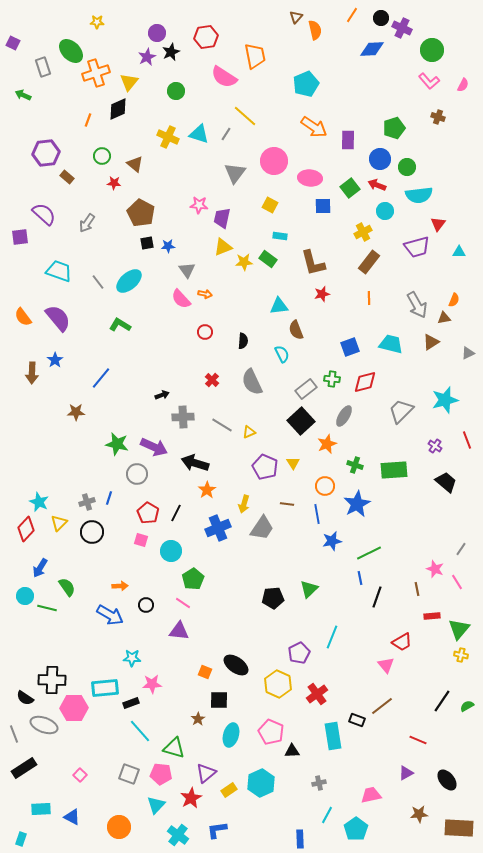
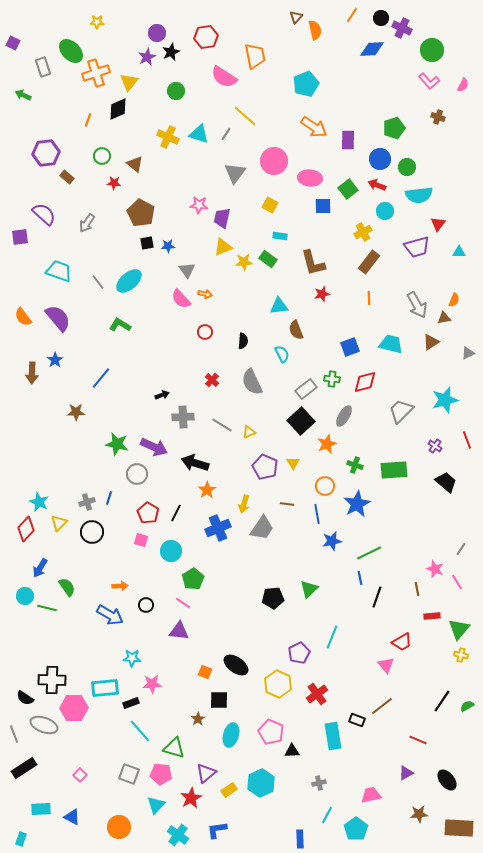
green square at (350, 188): moved 2 px left, 1 px down
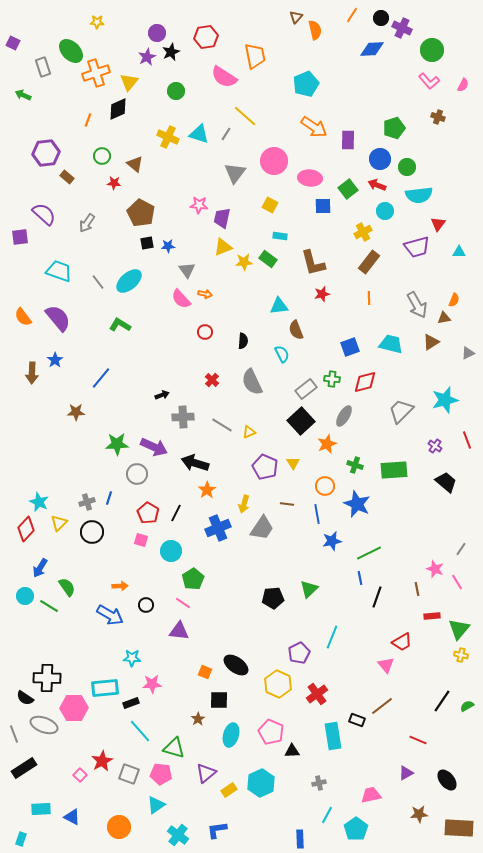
green star at (117, 444): rotated 15 degrees counterclockwise
blue star at (357, 504): rotated 20 degrees counterclockwise
green line at (47, 608): moved 2 px right, 2 px up; rotated 18 degrees clockwise
black cross at (52, 680): moved 5 px left, 2 px up
red star at (191, 798): moved 89 px left, 37 px up
cyan triangle at (156, 805): rotated 12 degrees clockwise
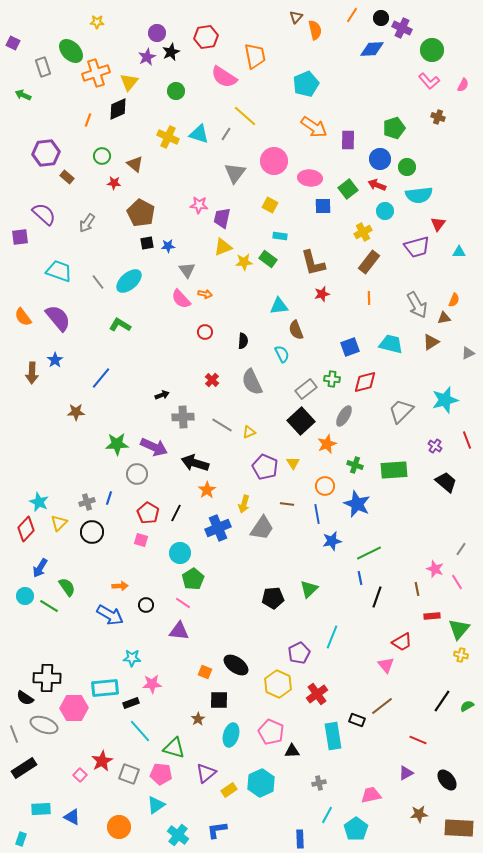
cyan circle at (171, 551): moved 9 px right, 2 px down
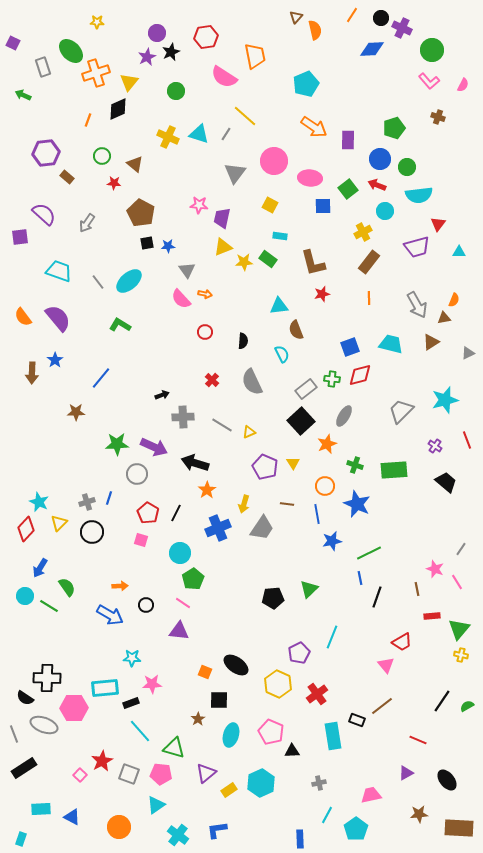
red diamond at (365, 382): moved 5 px left, 7 px up
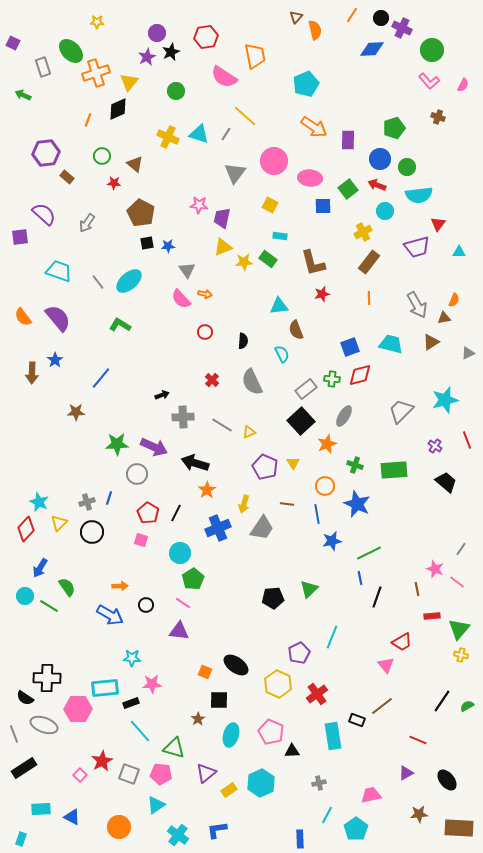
pink line at (457, 582): rotated 21 degrees counterclockwise
pink hexagon at (74, 708): moved 4 px right, 1 px down
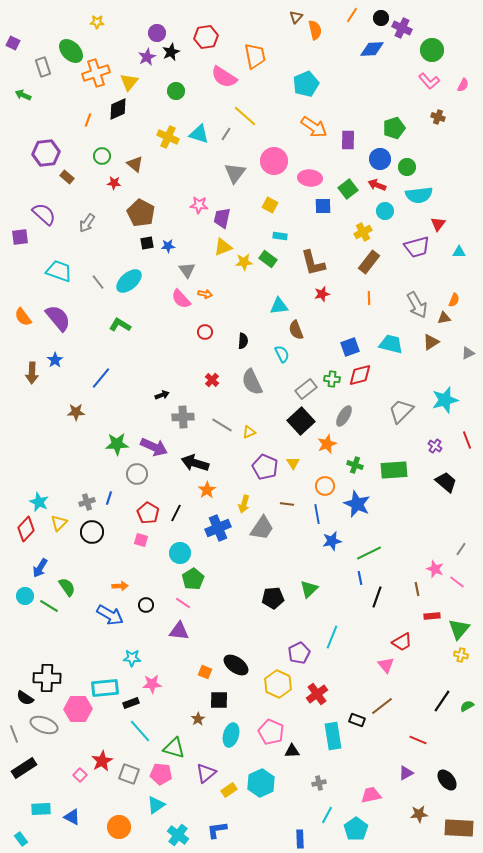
cyan rectangle at (21, 839): rotated 56 degrees counterclockwise
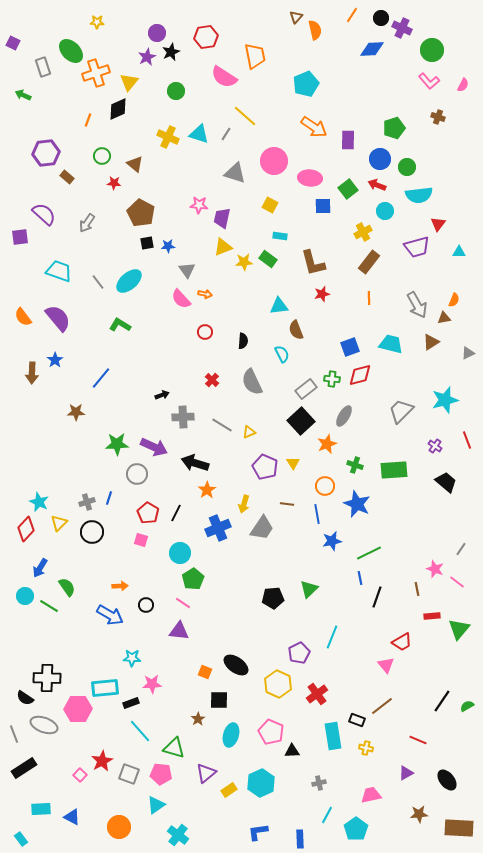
gray triangle at (235, 173): rotated 50 degrees counterclockwise
yellow cross at (461, 655): moved 95 px left, 93 px down
blue L-shape at (217, 830): moved 41 px right, 2 px down
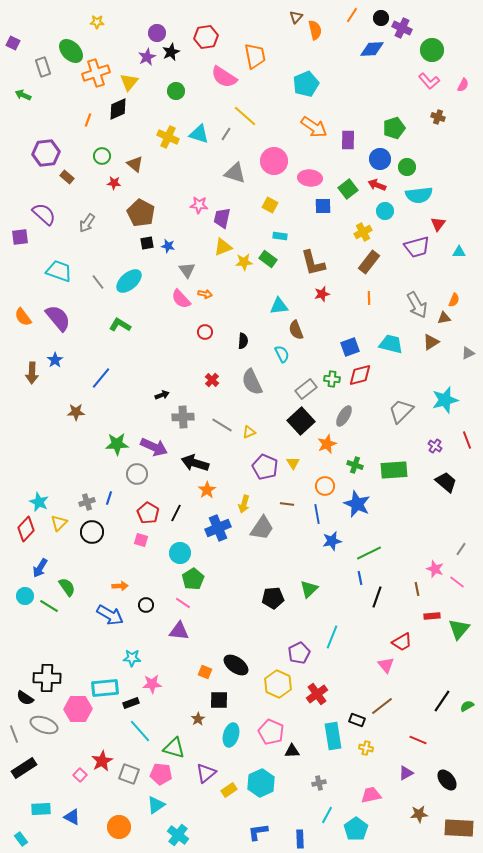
blue star at (168, 246): rotated 16 degrees clockwise
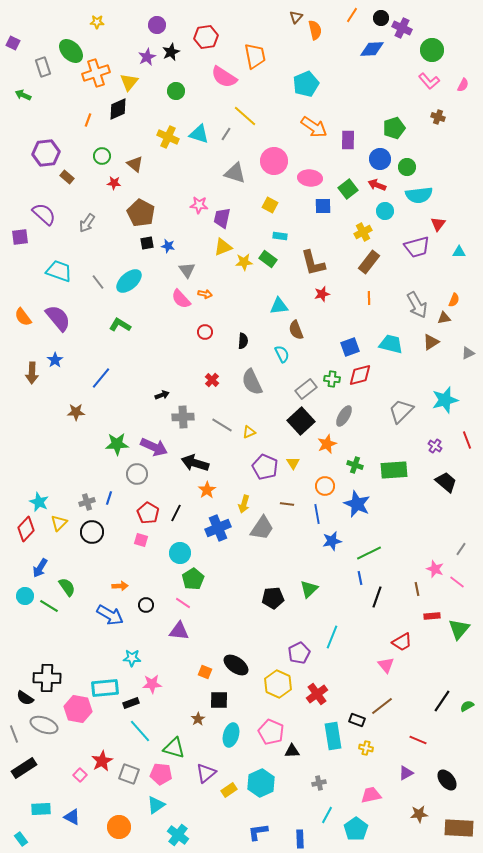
purple circle at (157, 33): moved 8 px up
pink hexagon at (78, 709): rotated 12 degrees clockwise
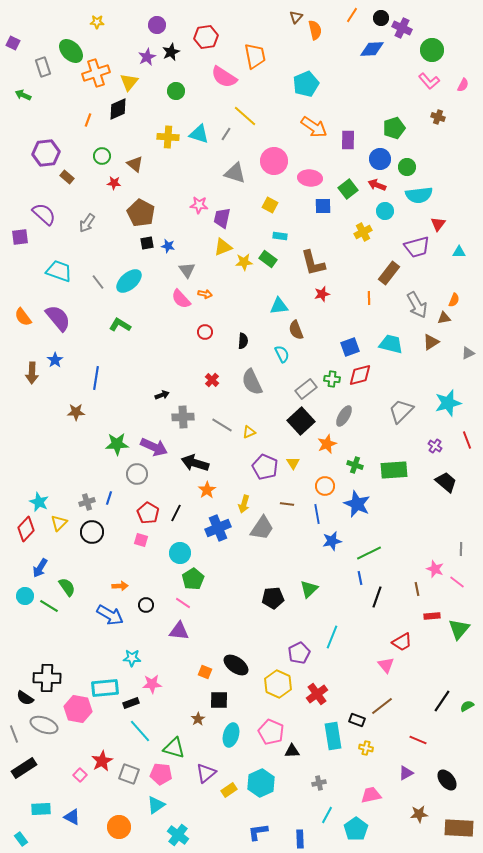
yellow cross at (168, 137): rotated 20 degrees counterclockwise
brown rectangle at (369, 262): moved 20 px right, 11 px down
blue line at (101, 378): moved 5 px left; rotated 30 degrees counterclockwise
cyan star at (445, 400): moved 3 px right, 3 px down
gray line at (461, 549): rotated 32 degrees counterclockwise
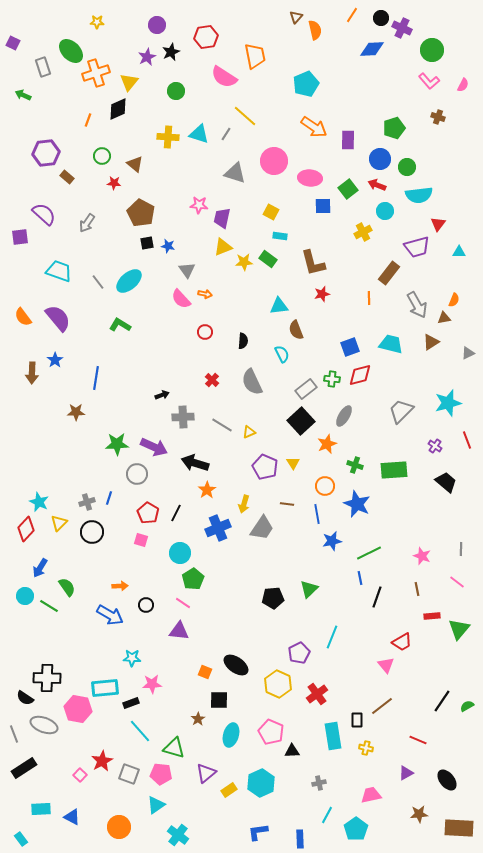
yellow square at (270, 205): moved 1 px right, 7 px down
pink star at (435, 569): moved 13 px left, 13 px up
black rectangle at (357, 720): rotated 70 degrees clockwise
